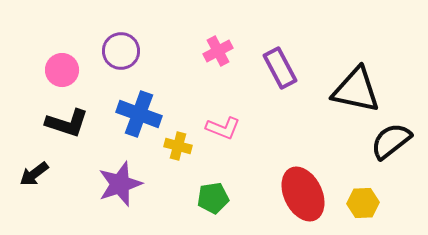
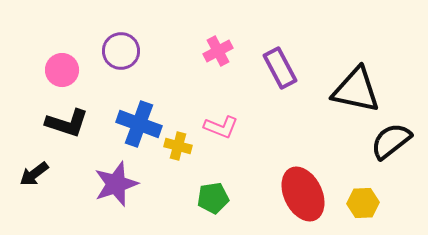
blue cross: moved 10 px down
pink L-shape: moved 2 px left, 1 px up
purple star: moved 4 px left
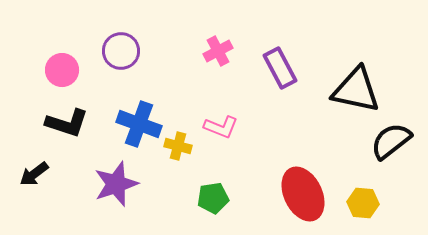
yellow hexagon: rotated 8 degrees clockwise
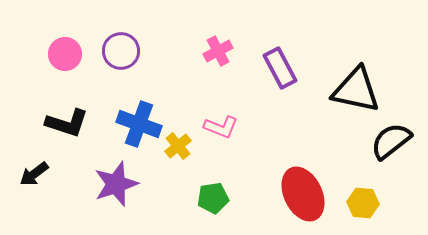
pink circle: moved 3 px right, 16 px up
yellow cross: rotated 36 degrees clockwise
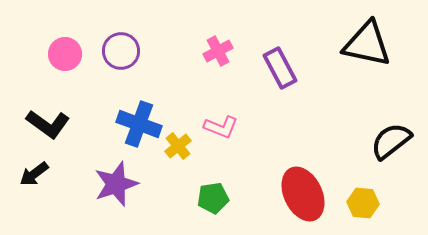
black triangle: moved 11 px right, 46 px up
black L-shape: moved 19 px left, 1 px down; rotated 18 degrees clockwise
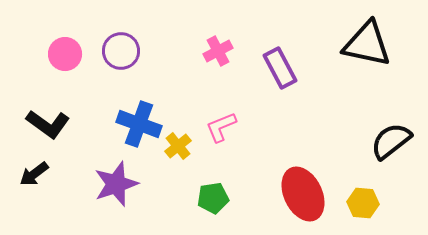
pink L-shape: rotated 136 degrees clockwise
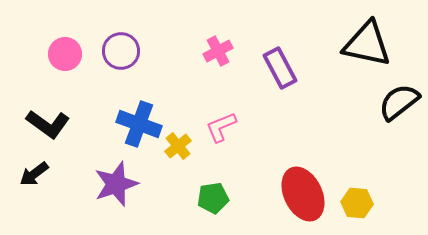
black semicircle: moved 8 px right, 39 px up
yellow hexagon: moved 6 px left
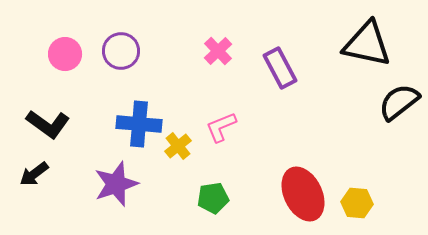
pink cross: rotated 16 degrees counterclockwise
blue cross: rotated 15 degrees counterclockwise
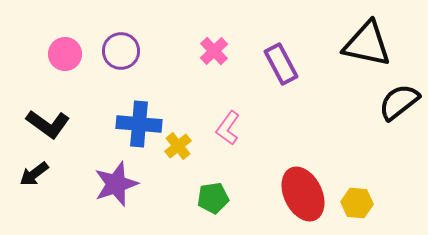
pink cross: moved 4 px left
purple rectangle: moved 1 px right, 4 px up
pink L-shape: moved 7 px right, 1 px down; rotated 32 degrees counterclockwise
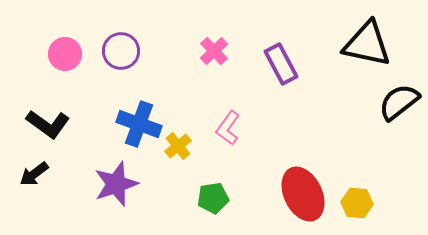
blue cross: rotated 15 degrees clockwise
